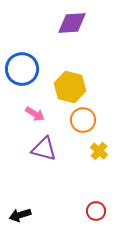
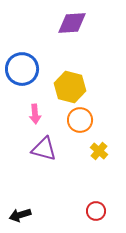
pink arrow: rotated 54 degrees clockwise
orange circle: moved 3 px left
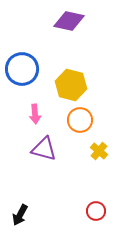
purple diamond: moved 3 px left, 2 px up; rotated 16 degrees clockwise
yellow hexagon: moved 1 px right, 2 px up
black arrow: rotated 45 degrees counterclockwise
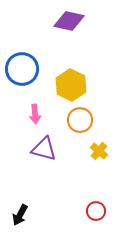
yellow hexagon: rotated 12 degrees clockwise
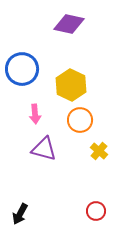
purple diamond: moved 3 px down
black arrow: moved 1 px up
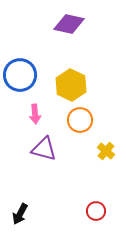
blue circle: moved 2 px left, 6 px down
yellow cross: moved 7 px right
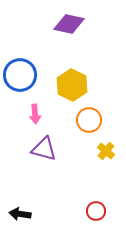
yellow hexagon: moved 1 px right
orange circle: moved 9 px right
black arrow: rotated 70 degrees clockwise
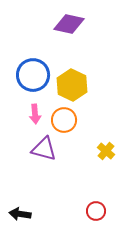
blue circle: moved 13 px right
orange circle: moved 25 px left
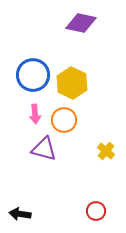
purple diamond: moved 12 px right, 1 px up
yellow hexagon: moved 2 px up
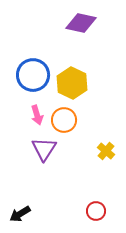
pink arrow: moved 2 px right, 1 px down; rotated 12 degrees counterclockwise
purple triangle: rotated 48 degrees clockwise
black arrow: rotated 40 degrees counterclockwise
